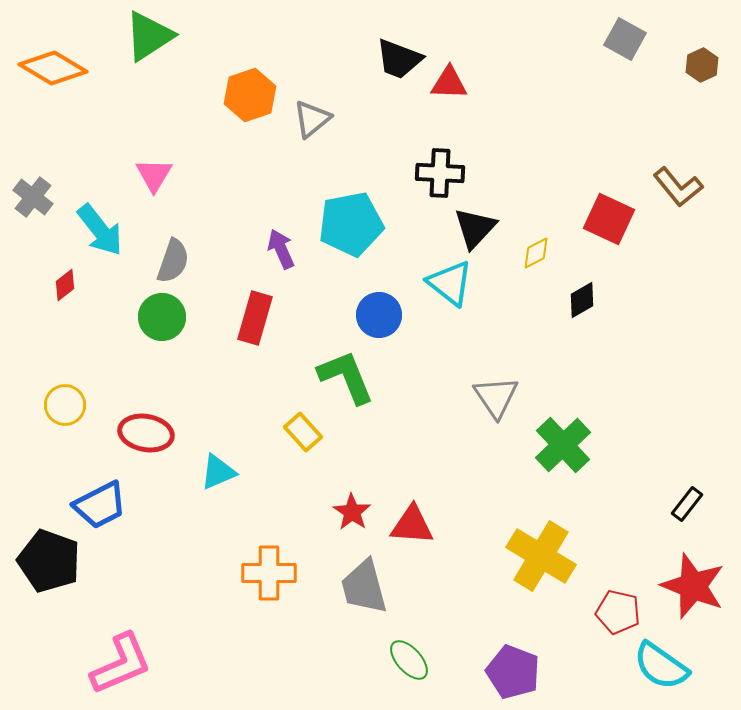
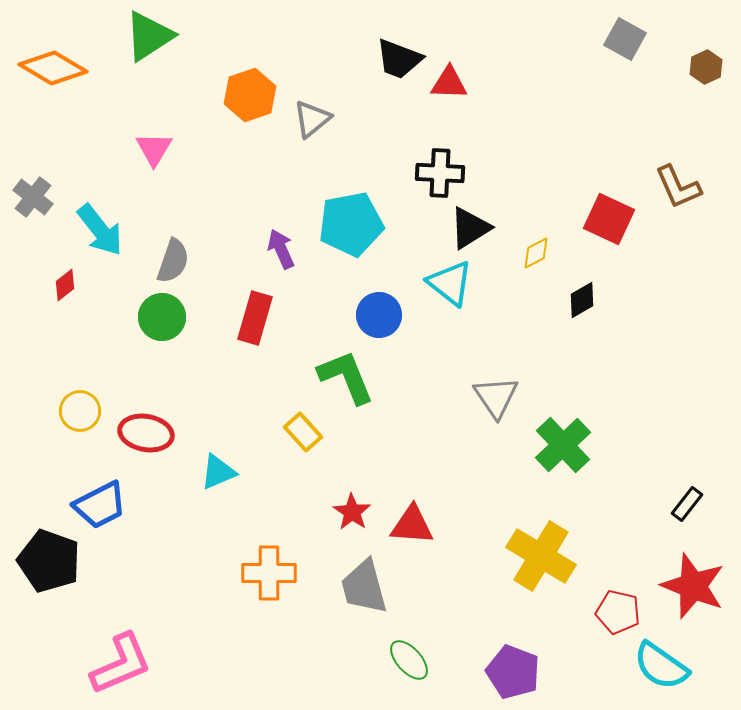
brown hexagon at (702, 65): moved 4 px right, 2 px down
pink triangle at (154, 175): moved 26 px up
brown L-shape at (678, 187): rotated 15 degrees clockwise
black triangle at (475, 228): moved 5 px left; rotated 15 degrees clockwise
yellow circle at (65, 405): moved 15 px right, 6 px down
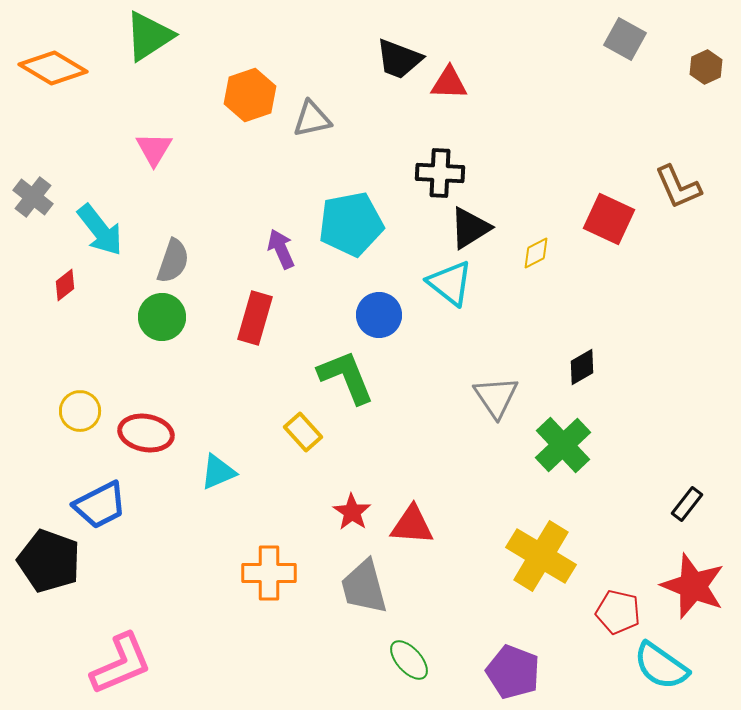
gray triangle at (312, 119): rotated 27 degrees clockwise
black diamond at (582, 300): moved 67 px down
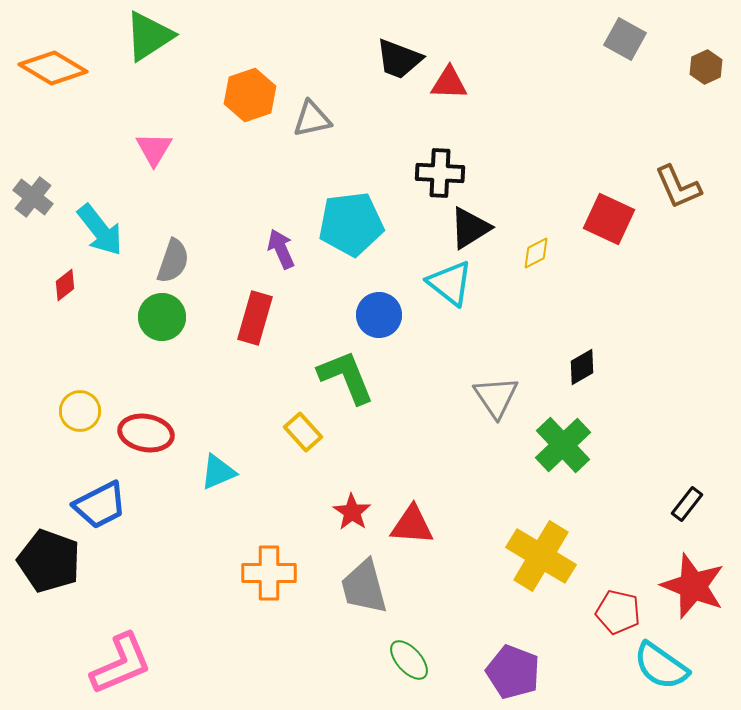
cyan pentagon at (351, 224): rotated 4 degrees clockwise
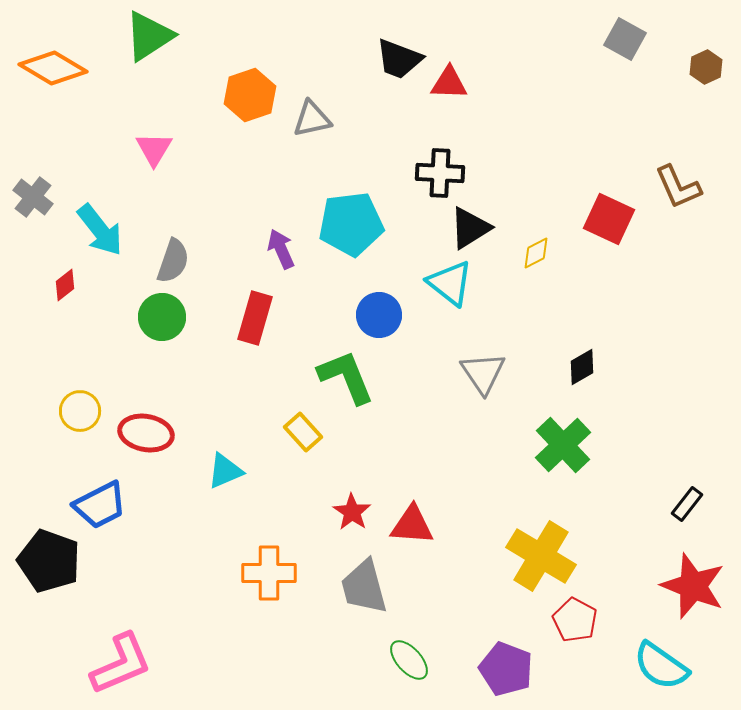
gray triangle at (496, 397): moved 13 px left, 24 px up
cyan triangle at (218, 472): moved 7 px right, 1 px up
red pentagon at (618, 612): moved 43 px left, 8 px down; rotated 15 degrees clockwise
purple pentagon at (513, 672): moved 7 px left, 3 px up
